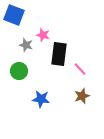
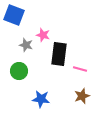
pink line: rotated 32 degrees counterclockwise
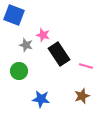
black rectangle: rotated 40 degrees counterclockwise
pink line: moved 6 px right, 3 px up
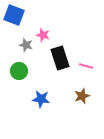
black rectangle: moved 1 px right, 4 px down; rotated 15 degrees clockwise
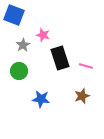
gray star: moved 3 px left; rotated 24 degrees clockwise
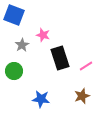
gray star: moved 1 px left
pink line: rotated 48 degrees counterclockwise
green circle: moved 5 px left
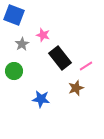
gray star: moved 1 px up
black rectangle: rotated 20 degrees counterclockwise
brown star: moved 6 px left, 8 px up
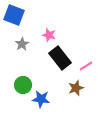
pink star: moved 6 px right
green circle: moved 9 px right, 14 px down
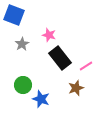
blue star: rotated 12 degrees clockwise
